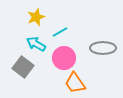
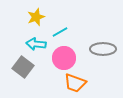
cyan arrow: rotated 24 degrees counterclockwise
gray ellipse: moved 1 px down
orange trapezoid: rotated 35 degrees counterclockwise
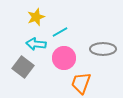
orange trapezoid: moved 6 px right; rotated 90 degrees clockwise
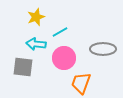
gray square: rotated 30 degrees counterclockwise
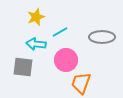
gray ellipse: moved 1 px left, 12 px up
pink circle: moved 2 px right, 2 px down
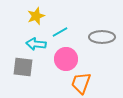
yellow star: moved 1 px up
pink circle: moved 1 px up
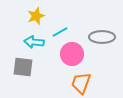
cyan arrow: moved 2 px left, 2 px up
pink circle: moved 6 px right, 5 px up
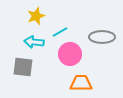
pink circle: moved 2 px left
orange trapezoid: rotated 70 degrees clockwise
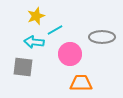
cyan line: moved 5 px left, 2 px up
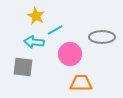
yellow star: rotated 24 degrees counterclockwise
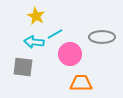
cyan line: moved 4 px down
